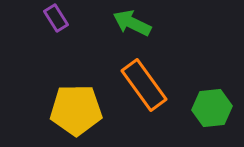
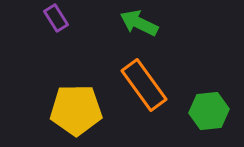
green arrow: moved 7 px right
green hexagon: moved 3 px left, 3 px down
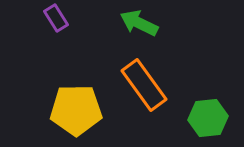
green hexagon: moved 1 px left, 7 px down
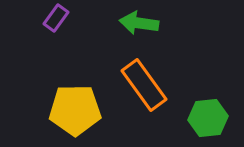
purple rectangle: rotated 68 degrees clockwise
green arrow: rotated 18 degrees counterclockwise
yellow pentagon: moved 1 px left
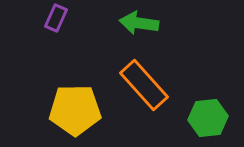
purple rectangle: rotated 12 degrees counterclockwise
orange rectangle: rotated 6 degrees counterclockwise
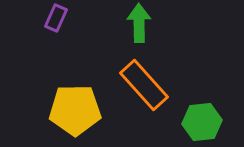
green arrow: rotated 81 degrees clockwise
green hexagon: moved 6 px left, 4 px down
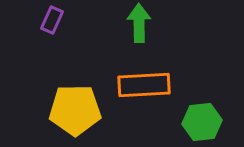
purple rectangle: moved 4 px left, 2 px down
orange rectangle: rotated 51 degrees counterclockwise
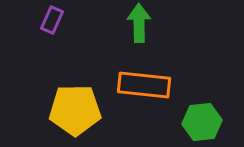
orange rectangle: rotated 9 degrees clockwise
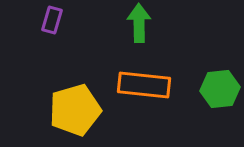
purple rectangle: rotated 8 degrees counterclockwise
yellow pentagon: rotated 15 degrees counterclockwise
green hexagon: moved 18 px right, 33 px up
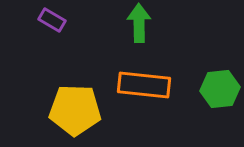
purple rectangle: rotated 76 degrees counterclockwise
yellow pentagon: rotated 18 degrees clockwise
